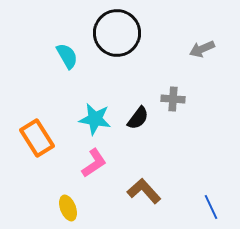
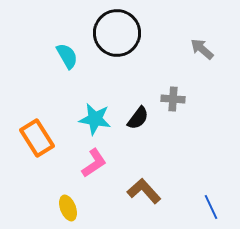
gray arrow: rotated 65 degrees clockwise
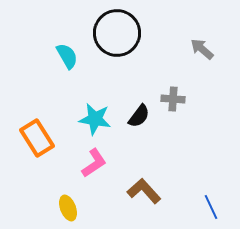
black semicircle: moved 1 px right, 2 px up
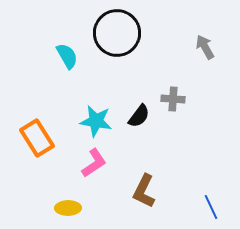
gray arrow: moved 3 px right, 2 px up; rotated 20 degrees clockwise
cyan star: moved 1 px right, 2 px down
brown L-shape: rotated 112 degrees counterclockwise
yellow ellipse: rotated 70 degrees counterclockwise
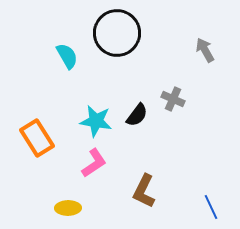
gray arrow: moved 3 px down
gray cross: rotated 20 degrees clockwise
black semicircle: moved 2 px left, 1 px up
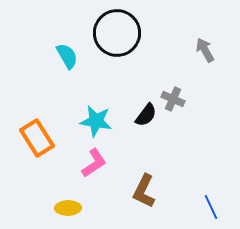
black semicircle: moved 9 px right
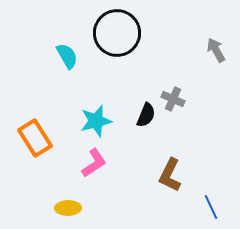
gray arrow: moved 11 px right
black semicircle: rotated 15 degrees counterclockwise
cyan star: rotated 24 degrees counterclockwise
orange rectangle: moved 2 px left
brown L-shape: moved 26 px right, 16 px up
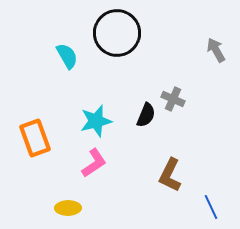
orange rectangle: rotated 12 degrees clockwise
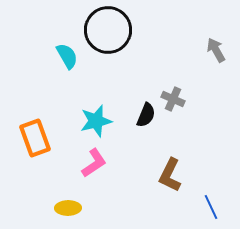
black circle: moved 9 px left, 3 px up
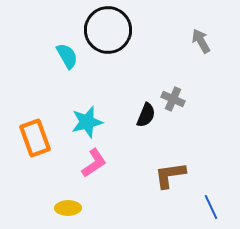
gray arrow: moved 15 px left, 9 px up
cyan star: moved 9 px left, 1 px down
brown L-shape: rotated 56 degrees clockwise
